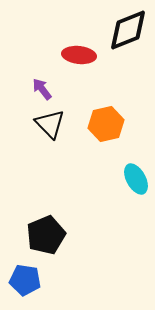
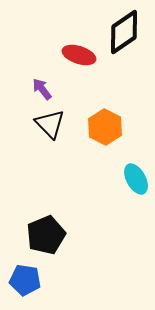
black diamond: moved 4 px left, 2 px down; rotated 12 degrees counterclockwise
red ellipse: rotated 12 degrees clockwise
orange hexagon: moved 1 px left, 3 px down; rotated 20 degrees counterclockwise
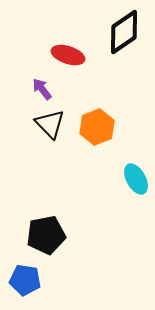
red ellipse: moved 11 px left
orange hexagon: moved 8 px left; rotated 12 degrees clockwise
black pentagon: rotated 12 degrees clockwise
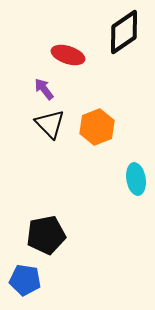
purple arrow: moved 2 px right
cyan ellipse: rotated 20 degrees clockwise
